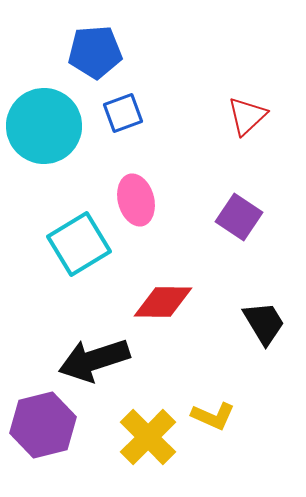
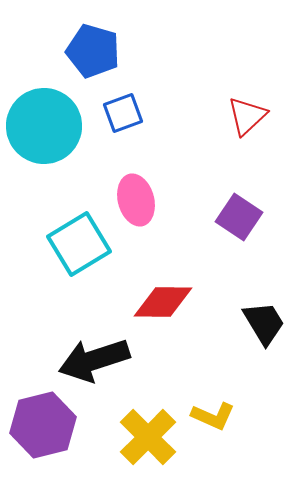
blue pentagon: moved 2 px left, 1 px up; rotated 20 degrees clockwise
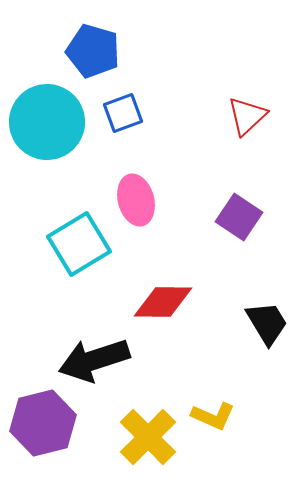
cyan circle: moved 3 px right, 4 px up
black trapezoid: moved 3 px right
purple hexagon: moved 2 px up
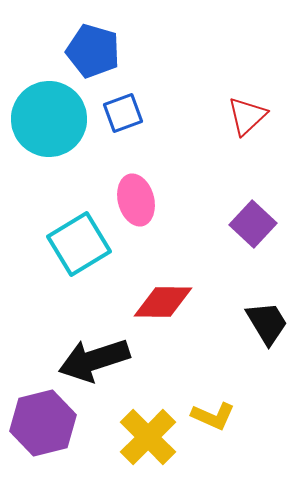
cyan circle: moved 2 px right, 3 px up
purple square: moved 14 px right, 7 px down; rotated 9 degrees clockwise
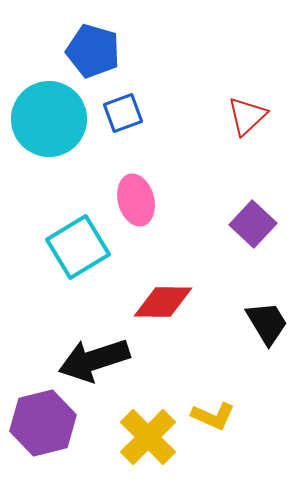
cyan square: moved 1 px left, 3 px down
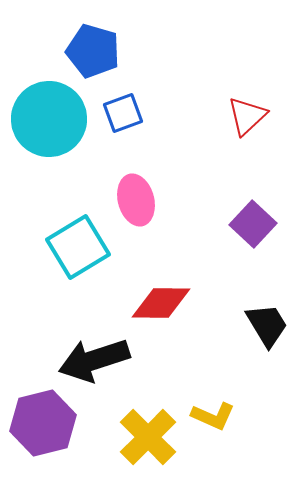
red diamond: moved 2 px left, 1 px down
black trapezoid: moved 2 px down
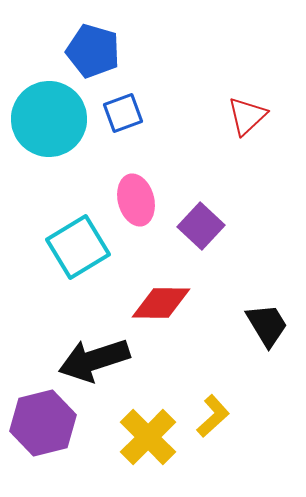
purple square: moved 52 px left, 2 px down
yellow L-shape: rotated 66 degrees counterclockwise
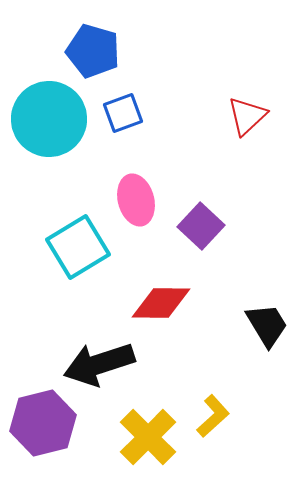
black arrow: moved 5 px right, 4 px down
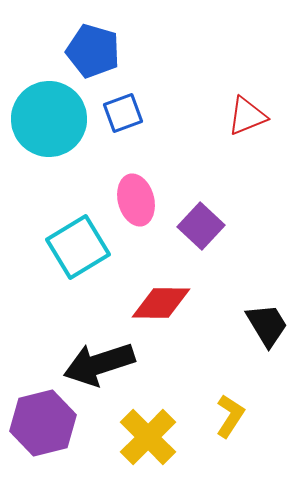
red triangle: rotated 21 degrees clockwise
yellow L-shape: moved 17 px right; rotated 15 degrees counterclockwise
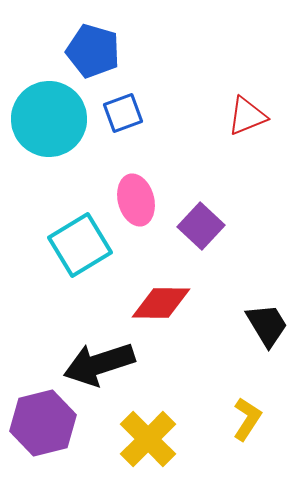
cyan square: moved 2 px right, 2 px up
yellow L-shape: moved 17 px right, 3 px down
yellow cross: moved 2 px down
